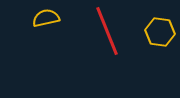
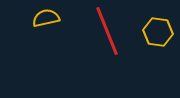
yellow hexagon: moved 2 px left
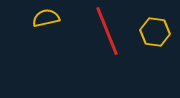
yellow hexagon: moved 3 px left
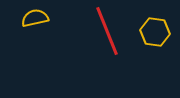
yellow semicircle: moved 11 px left
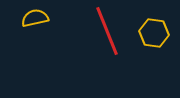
yellow hexagon: moved 1 px left, 1 px down
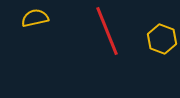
yellow hexagon: moved 8 px right, 6 px down; rotated 12 degrees clockwise
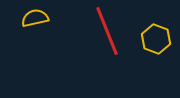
yellow hexagon: moved 6 px left
